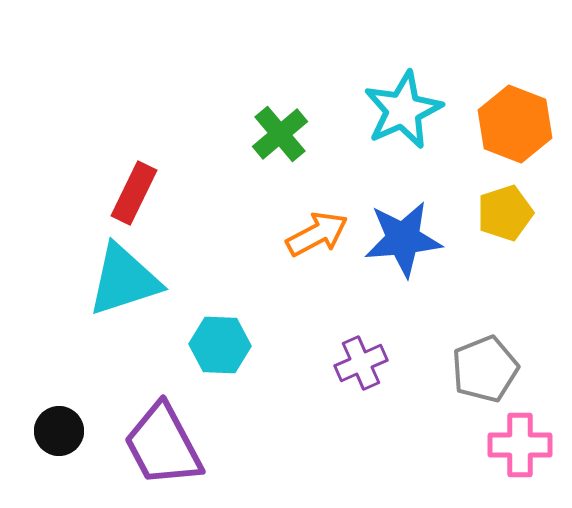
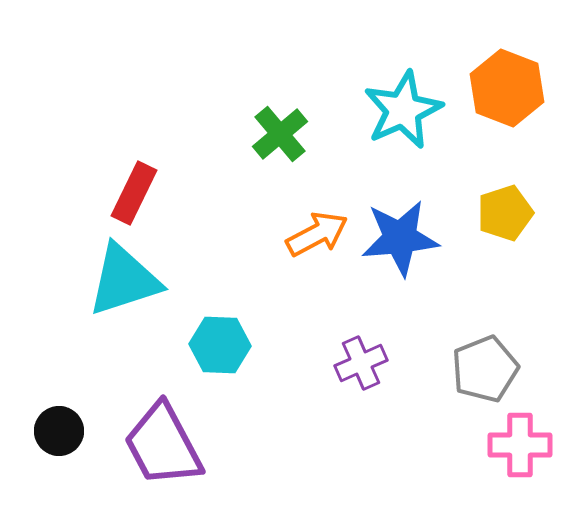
orange hexagon: moved 8 px left, 36 px up
blue star: moved 3 px left, 1 px up
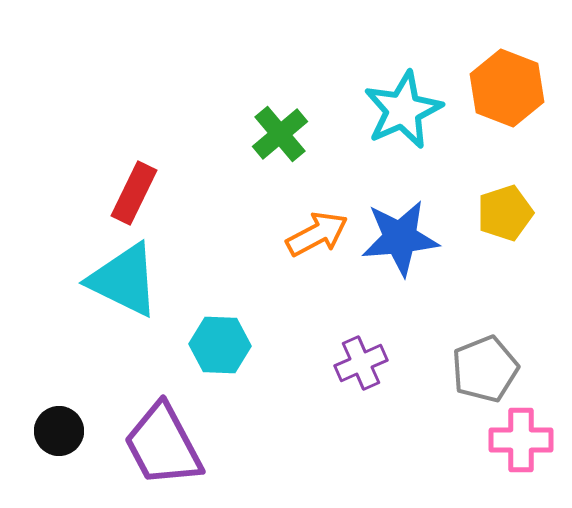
cyan triangle: rotated 44 degrees clockwise
pink cross: moved 1 px right, 5 px up
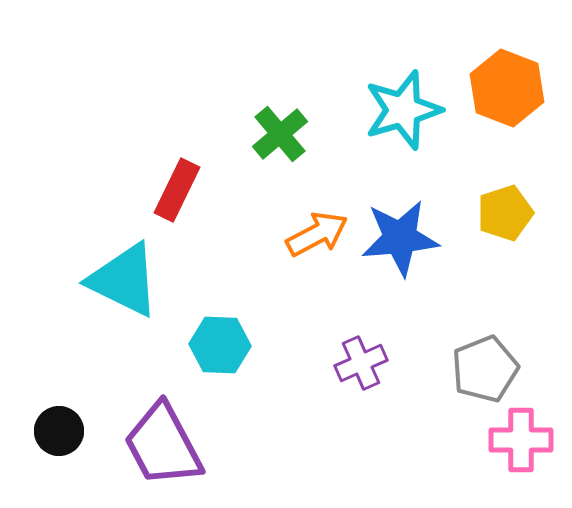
cyan star: rotated 8 degrees clockwise
red rectangle: moved 43 px right, 3 px up
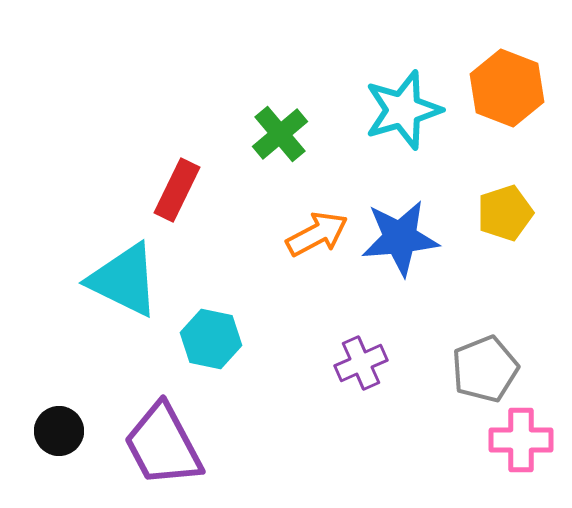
cyan hexagon: moved 9 px left, 6 px up; rotated 10 degrees clockwise
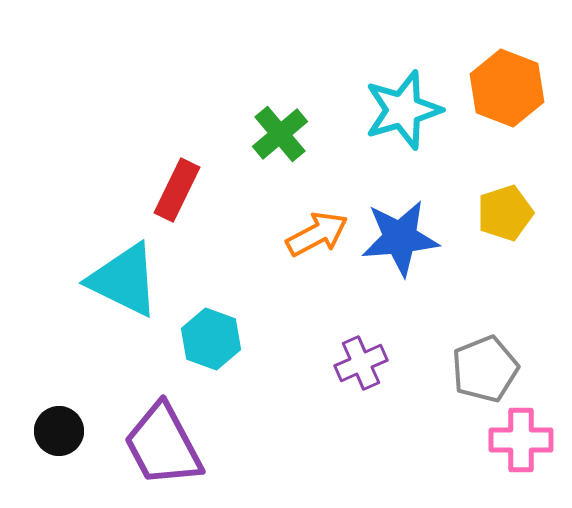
cyan hexagon: rotated 8 degrees clockwise
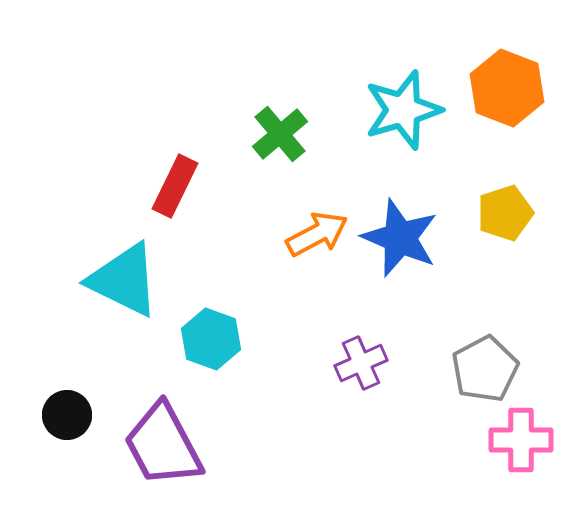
red rectangle: moved 2 px left, 4 px up
blue star: rotated 28 degrees clockwise
gray pentagon: rotated 6 degrees counterclockwise
black circle: moved 8 px right, 16 px up
